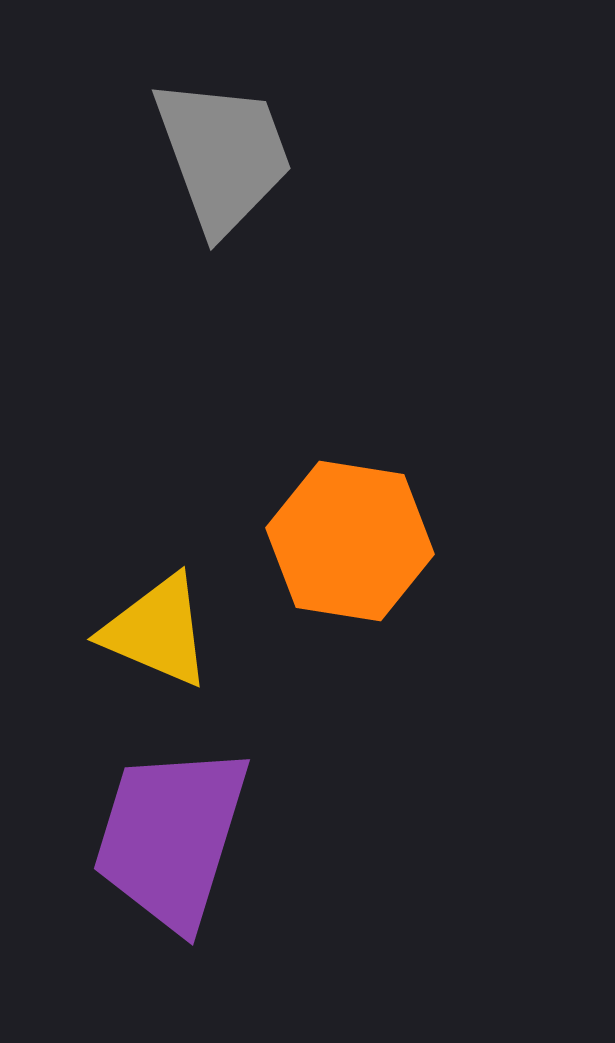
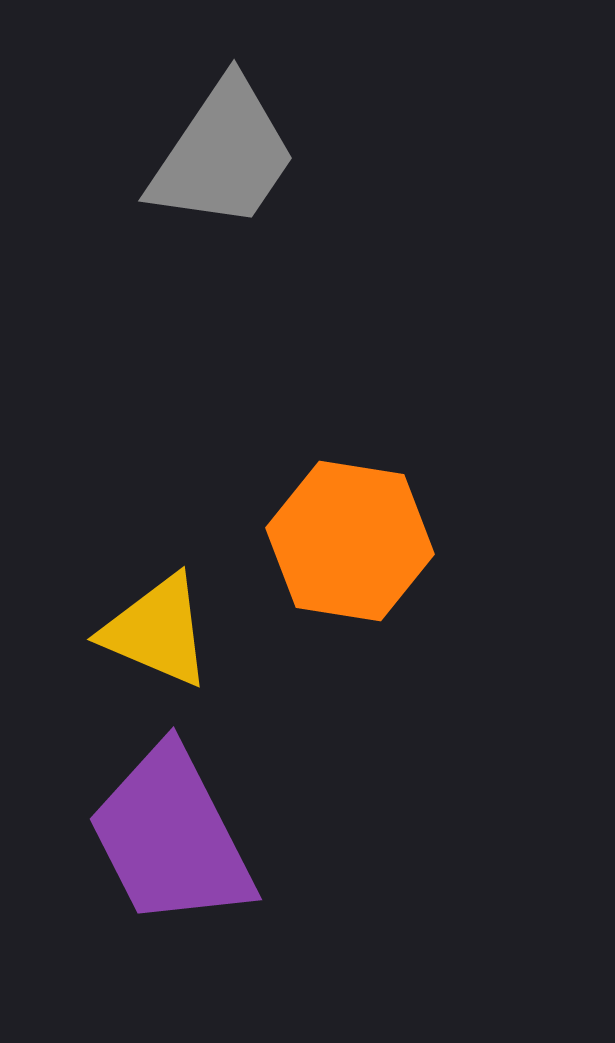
gray trapezoid: rotated 54 degrees clockwise
purple trapezoid: rotated 44 degrees counterclockwise
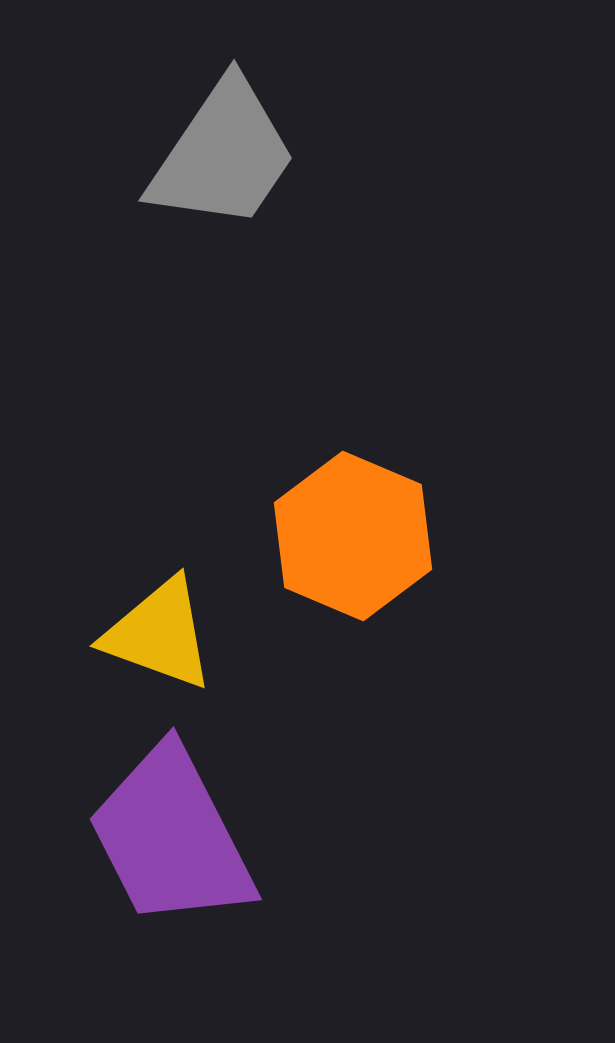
orange hexagon: moved 3 px right, 5 px up; rotated 14 degrees clockwise
yellow triangle: moved 2 px right, 3 px down; rotated 3 degrees counterclockwise
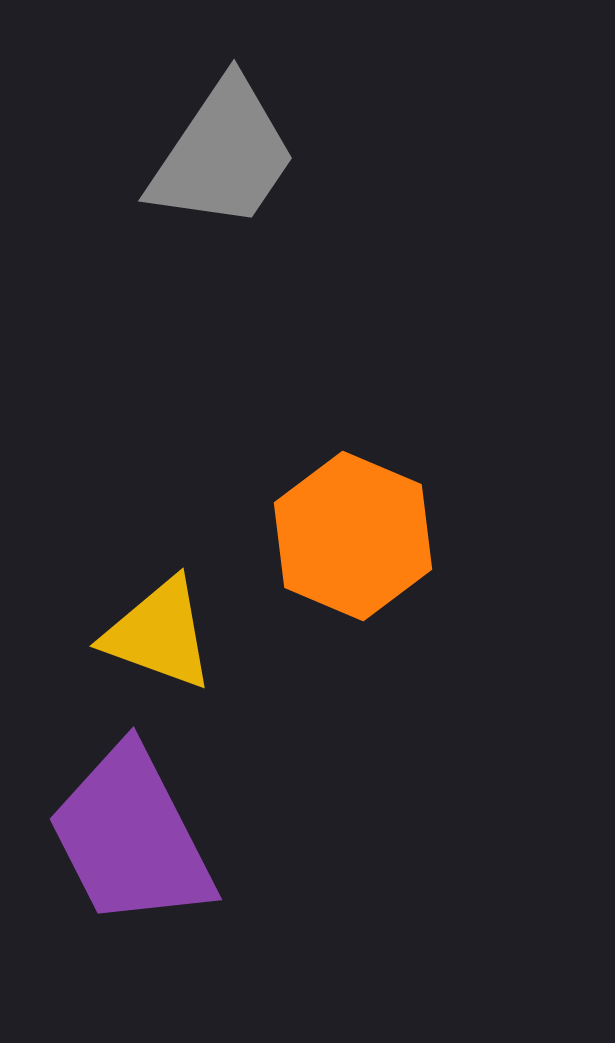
purple trapezoid: moved 40 px left
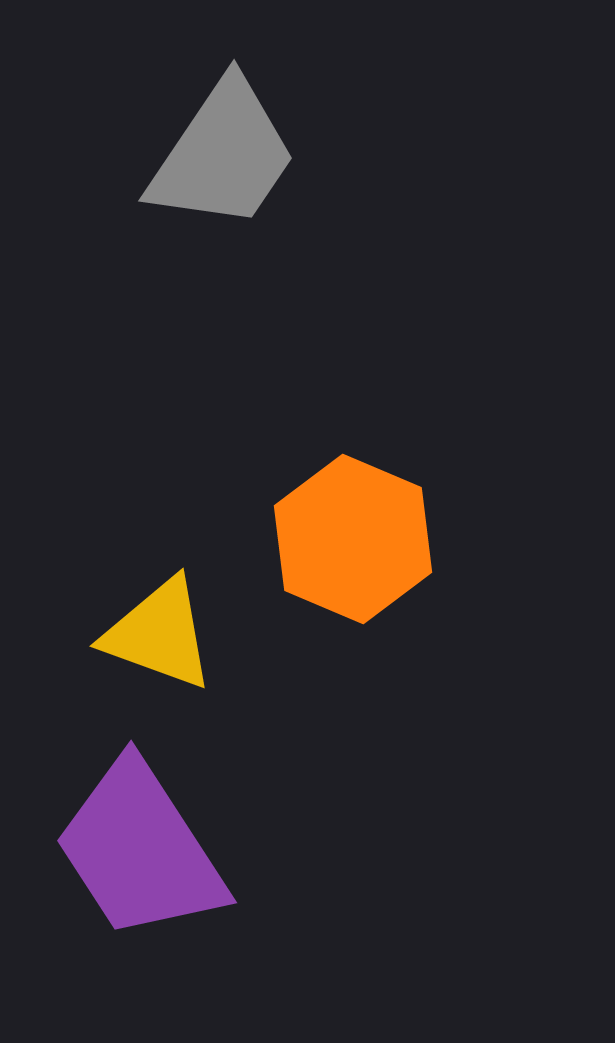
orange hexagon: moved 3 px down
purple trapezoid: moved 9 px right, 13 px down; rotated 6 degrees counterclockwise
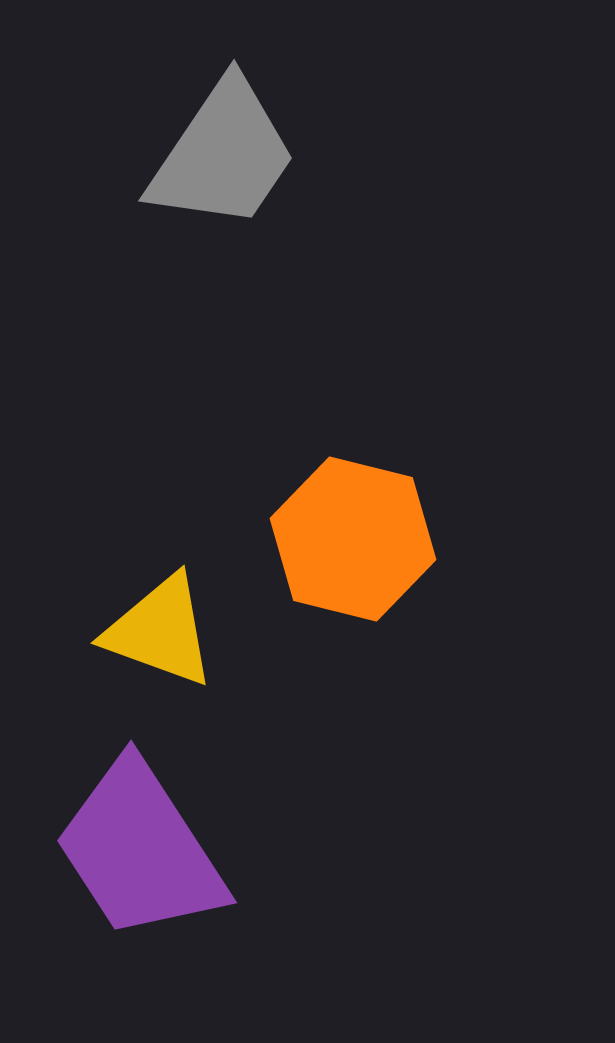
orange hexagon: rotated 9 degrees counterclockwise
yellow triangle: moved 1 px right, 3 px up
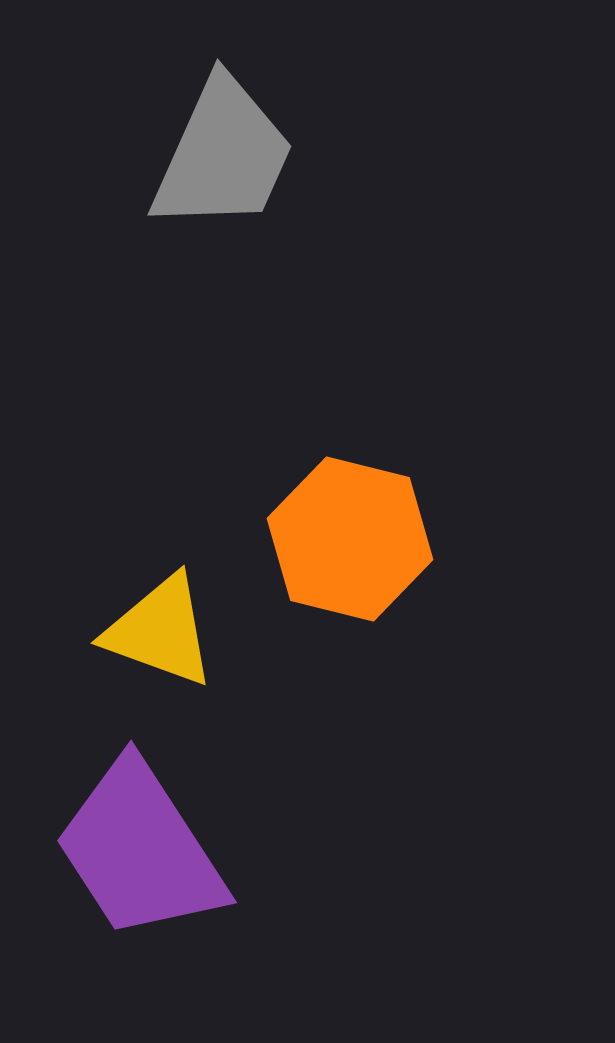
gray trapezoid: rotated 10 degrees counterclockwise
orange hexagon: moved 3 px left
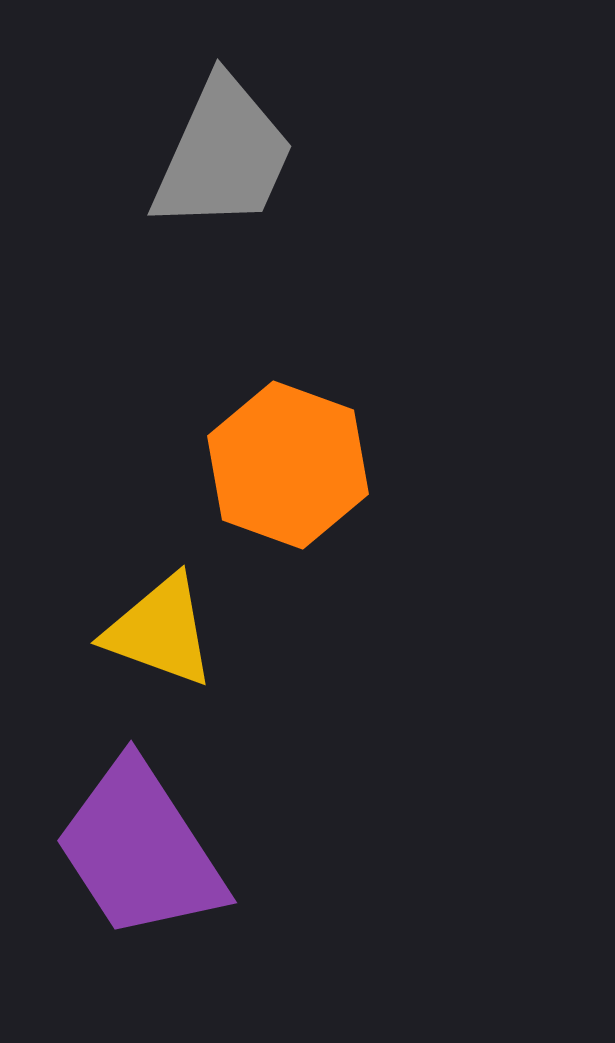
orange hexagon: moved 62 px left, 74 px up; rotated 6 degrees clockwise
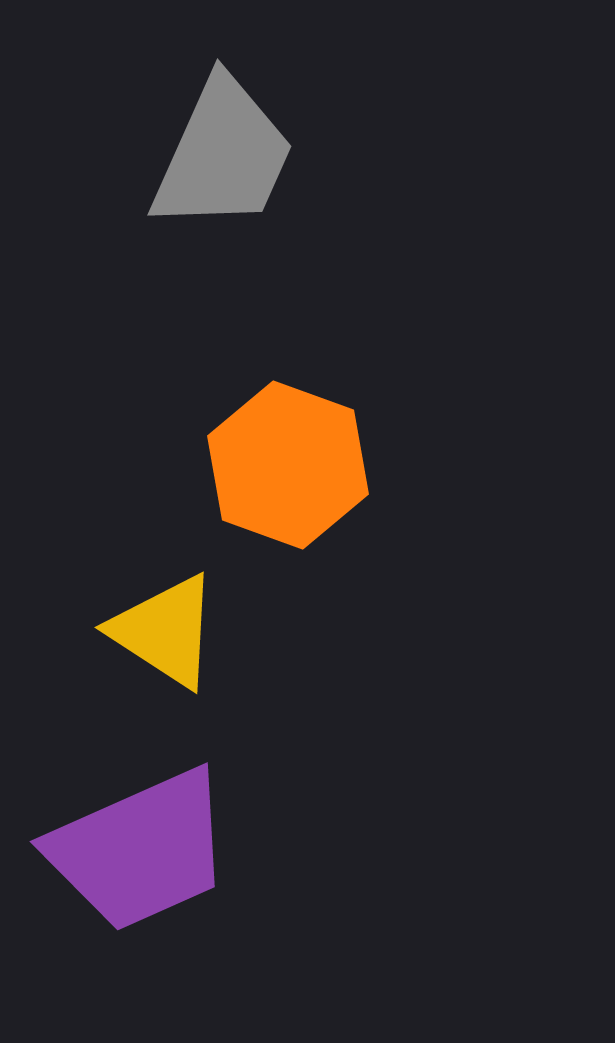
yellow triangle: moved 5 px right; rotated 13 degrees clockwise
purple trapezoid: rotated 81 degrees counterclockwise
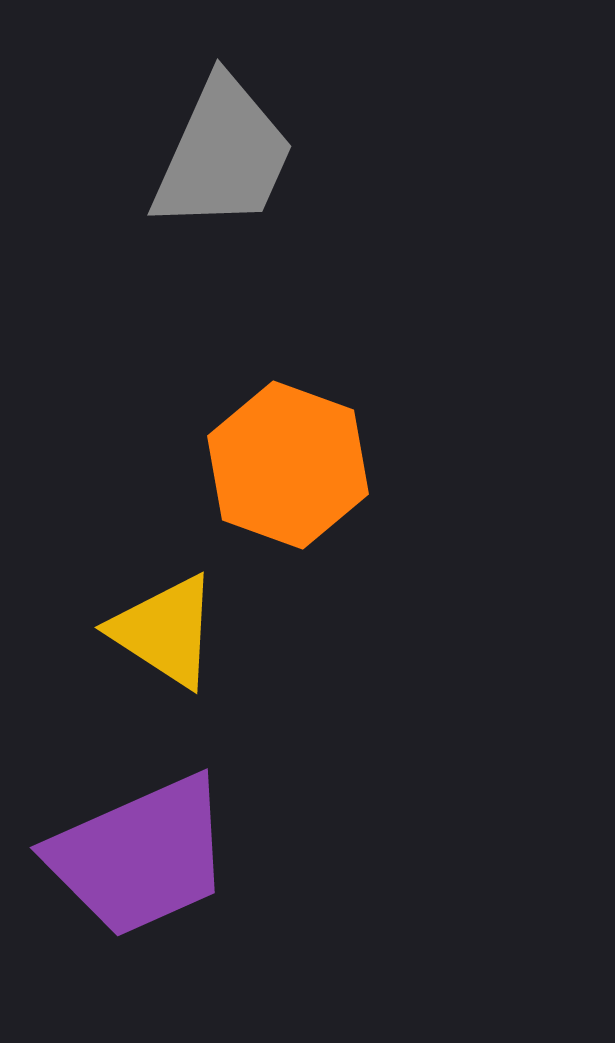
purple trapezoid: moved 6 px down
